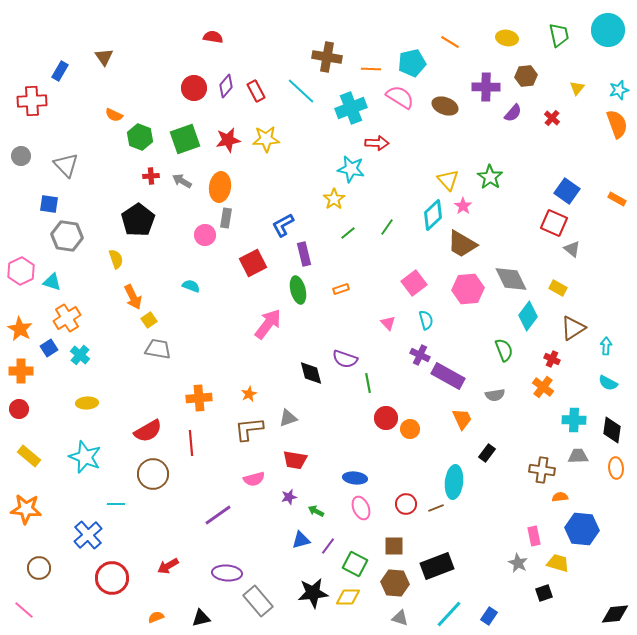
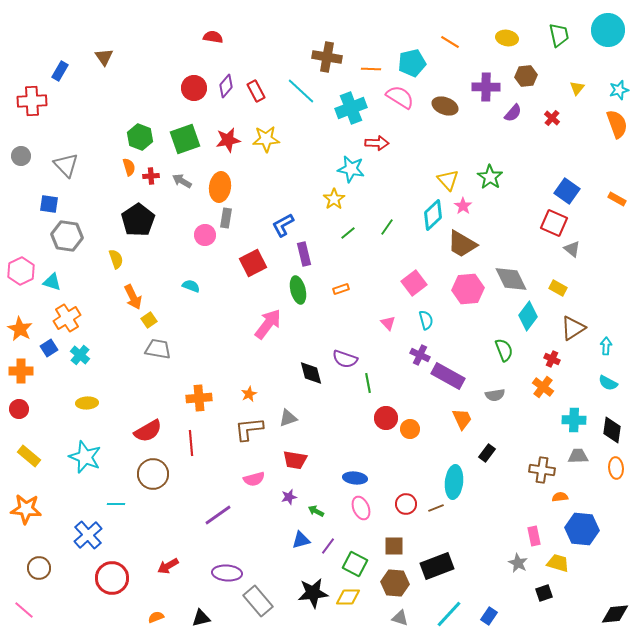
orange semicircle at (114, 115): moved 15 px right, 52 px down; rotated 132 degrees counterclockwise
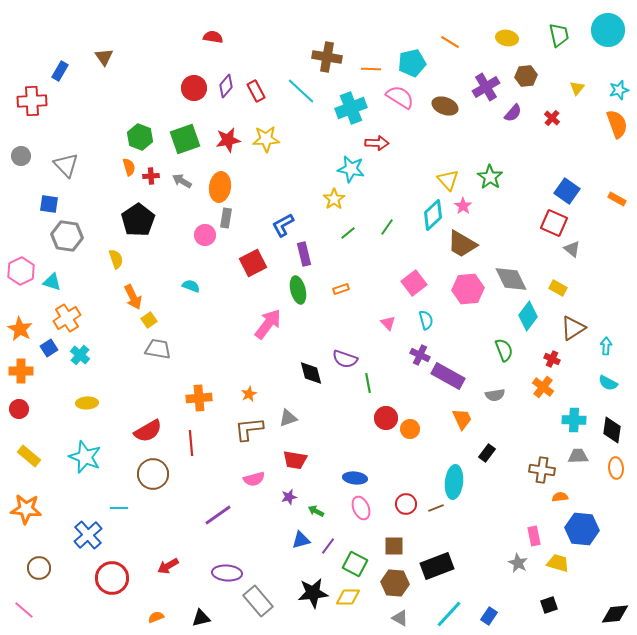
purple cross at (486, 87): rotated 32 degrees counterclockwise
cyan line at (116, 504): moved 3 px right, 4 px down
black square at (544, 593): moved 5 px right, 12 px down
gray triangle at (400, 618): rotated 12 degrees clockwise
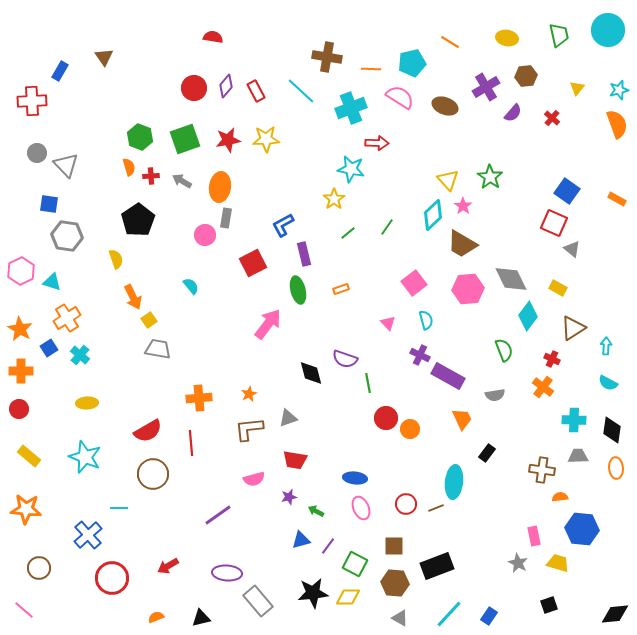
gray circle at (21, 156): moved 16 px right, 3 px up
cyan semicircle at (191, 286): rotated 30 degrees clockwise
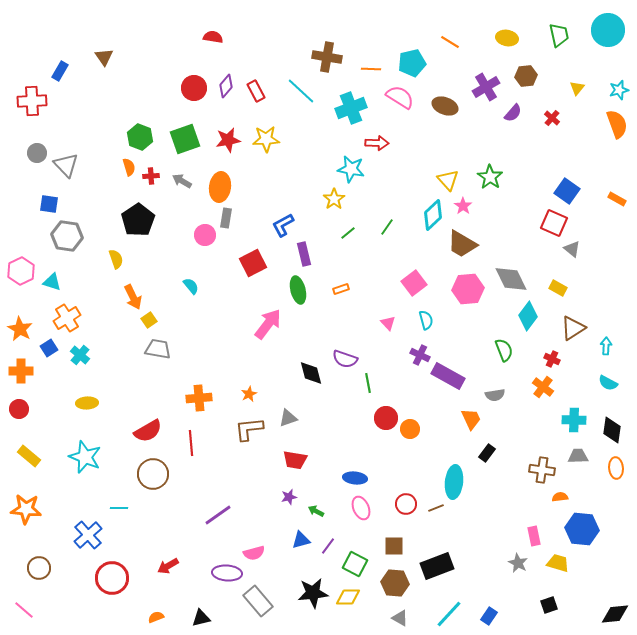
orange trapezoid at (462, 419): moved 9 px right
pink semicircle at (254, 479): moved 74 px down
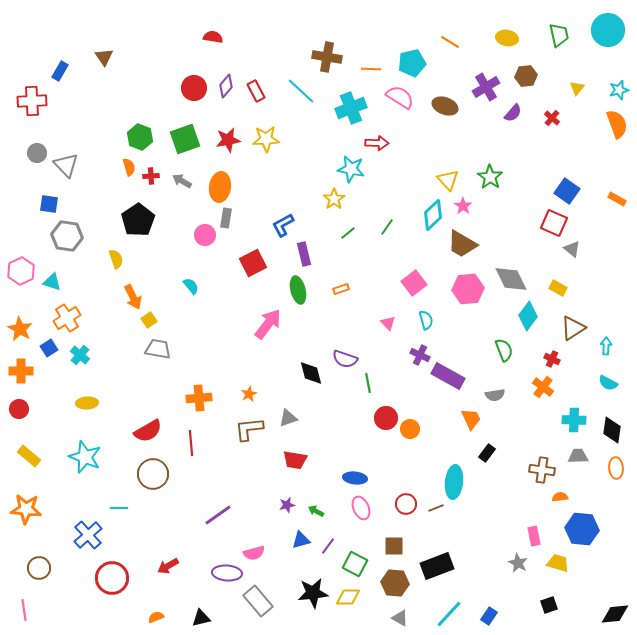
purple star at (289, 497): moved 2 px left, 8 px down
pink line at (24, 610): rotated 40 degrees clockwise
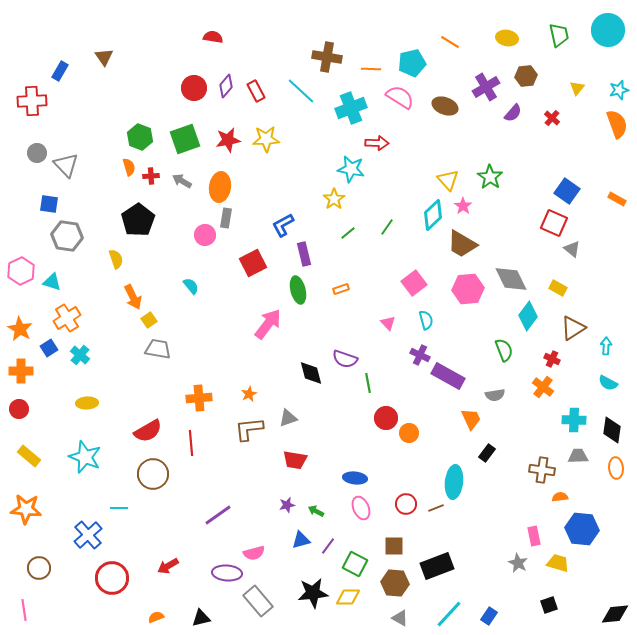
orange circle at (410, 429): moved 1 px left, 4 px down
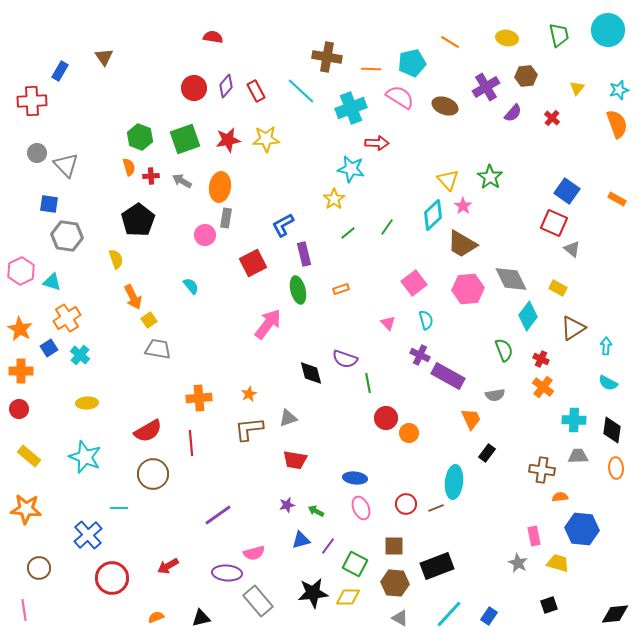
red cross at (552, 359): moved 11 px left
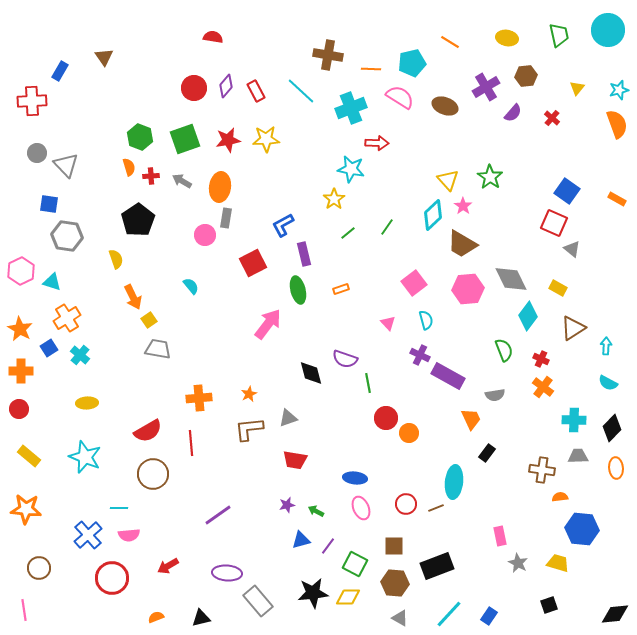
brown cross at (327, 57): moved 1 px right, 2 px up
black diamond at (612, 430): moved 2 px up; rotated 36 degrees clockwise
pink rectangle at (534, 536): moved 34 px left
pink semicircle at (254, 553): moved 125 px left, 18 px up; rotated 10 degrees clockwise
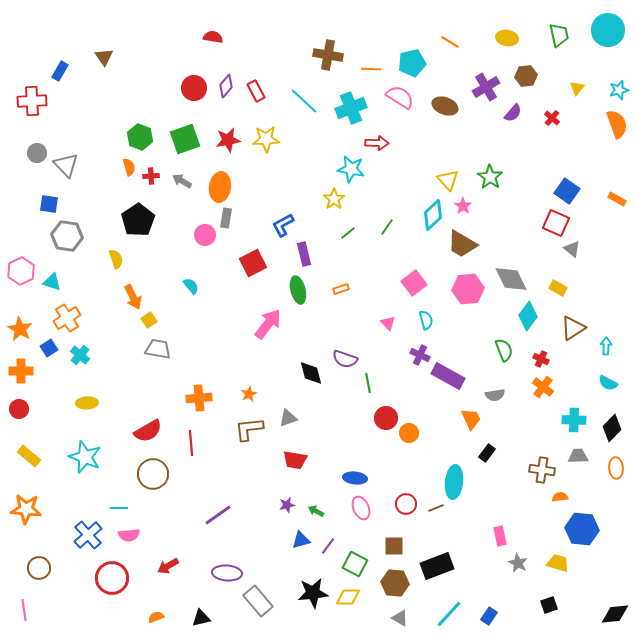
cyan line at (301, 91): moved 3 px right, 10 px down
red square at (554, 223): moved 2 px right
